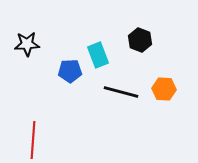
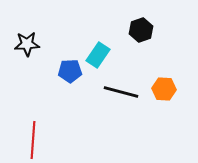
black hexagon: moved 1 px right, 10 px up; rotated 20 degrees clockwise
cyan rectangle: rotated 55 degrees clockwise
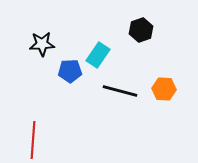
black star: moved 15 px right
black line: moved 1 px left, 1 px up
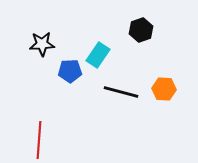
black line: moved 1 px right, 1 px down
red line: moved 6 px right
